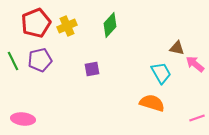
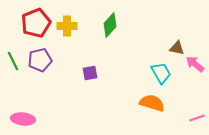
yellow cross: rotated 24 degrees clockwise
purple square: moved 2 px left, 4 px down
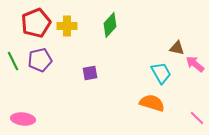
pink line: rotated 63 degrees clockwise
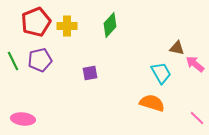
red pentagon: moved 1 px up
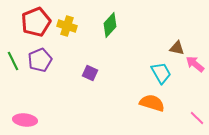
yellow cross: rotated 18 degrees clockwise
purple pentagon: rotated 10 degrees counterclockwise
purple square: rotated 35 degrees clockwise
pink ellipse: moved 2 px right, 1 px down
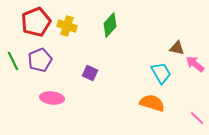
pink ellipse: moved 27 px right, 22 px up
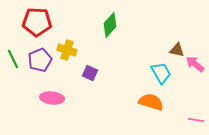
red pentagon: moved 1 px right; rotated 24 degrees clockwise
yellow cross: moved 24 px down
brown triangle: moved 2 px down
green line: moved 2 px up
orange semicircle: moved 1 px left, 1 px up
pink line: moved 1 px left, 2 px down; rotated 35 degrees counterclockwise
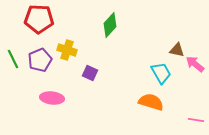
red pentagon: moved 2 px right, 3 px up
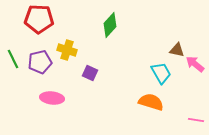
purple pentagon: moved 2 px down; rotated 10 degrees clockwise
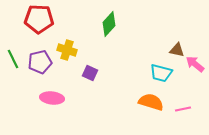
green diamond: moved 1 px left, 1 px up
cyan trapezoid: rotated 135 degrees clockwise
pink line: moved 13 px left, 11 px up; rotated 21 degrees counterclockwise
